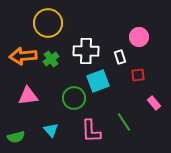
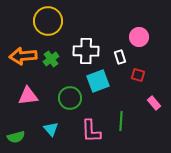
yellow circle: moved 2 px up
red square: rotated 24 degrees clockwise
green circle: moved 4 px left
green line: moved 3 px left, 1 px up; rotated 36 degrees clockwise
cyan triangle: moved 1 px up
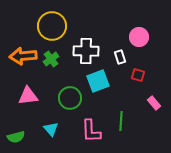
yellow circle: moved 4 px right, 5 px down
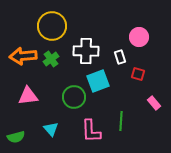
red square: moved 1 px up
green circle: moved 4 px right, 1 px up
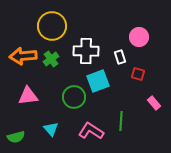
pink L-shape: rotated 125 degrees clockwise
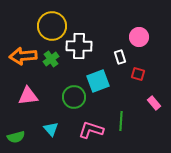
white cross: moved 7 px left, 5 px up
pink L-shape: moved 1 px up; rotated 15 degrees counterclockwise
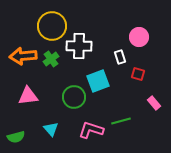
green line: rotated 72 degrees clockwise
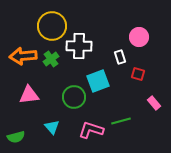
pink triangle: moved 1 px right, 1 px up
cyan triangle: moved 1 px right, 2 px up
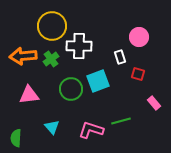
green circle: moved 3 px left, 8 px up
green semicircle: moved 1 px down; rotated 108 degrees clockwise
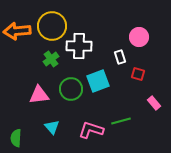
orange arrow: moved 6 px left, 25 px up
pink triangle: moved 10 px right
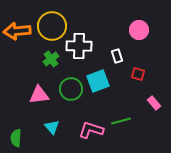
pink circle: moved 7 px up
white rectangle: moved 3 px left, 1 px up
